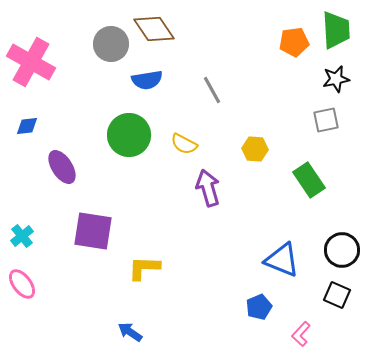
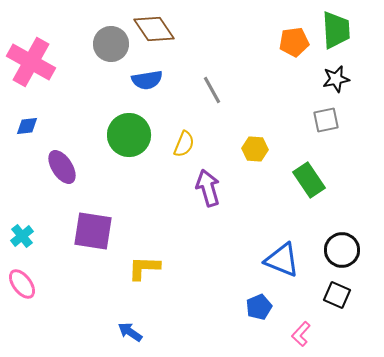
yellow semicircle: rotated 96 degrees counterclockwise
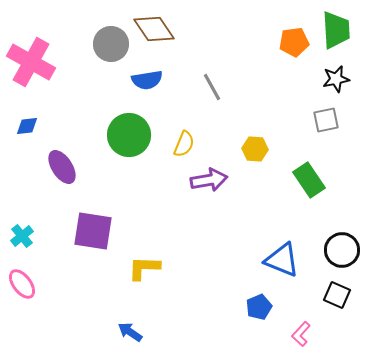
gray line: moved 3 px up
purple arrow: moved 1 px right, 8 px up; rotated 96 degrees clockwise
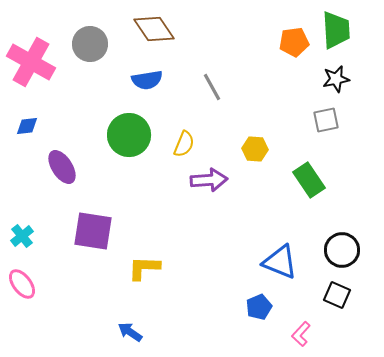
gray circle: moved 21 px left
purple arrow: rotated 6 degrees clockwise
blue triangle: moved 2 px left, 2 px down
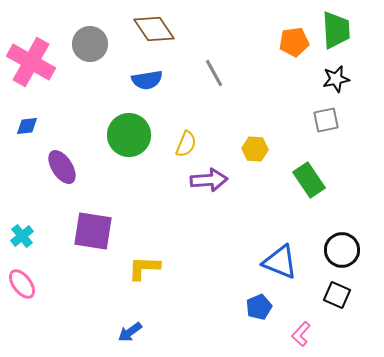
gray line: moved 2 px right, 14 px up
yellow semicircle: moved 2 px right
blue arrow: rotated 70 degrees counterclockwise
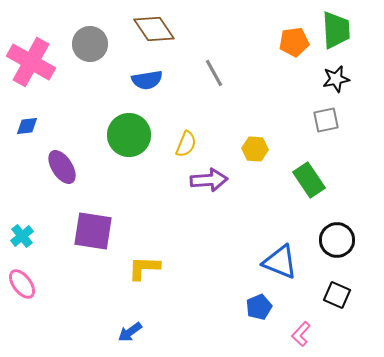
black circle: moved 5 px left, 10 px up
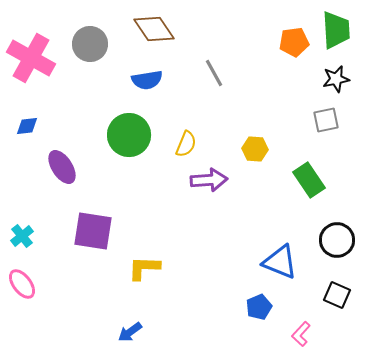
pink cross: moved 4 px up
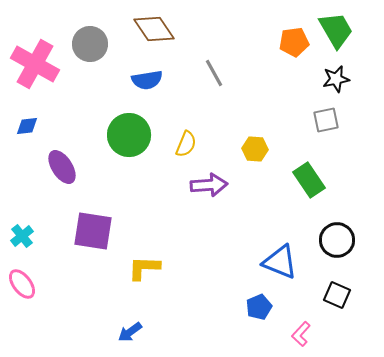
green trapezoid: rotated 27 degrees counterclockwise
pink cross: moved 4 px right, 6 px down
purple arrow: moved 5 px down
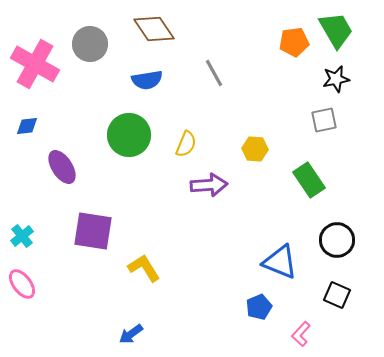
gray square: moved 2 px left
yellow L-shape: rotated 56 degrees clockwise
blue arrow: moved 1 px right, 2 px down
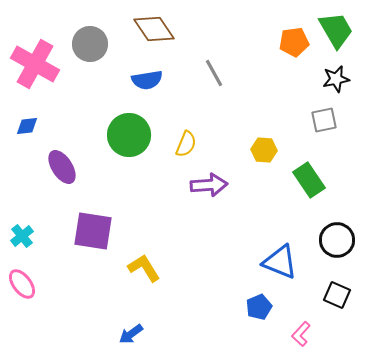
yellow hexagon: moved 9 px right, 1 px down
